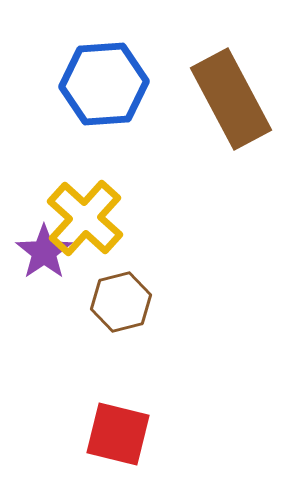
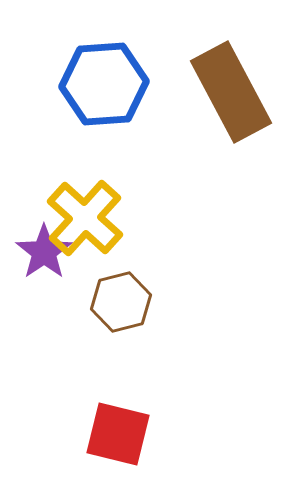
brown rectangle: moved 7 px up
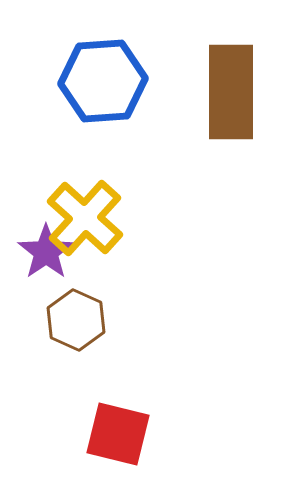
blue hexagon: moved 1 px left, 3 px up
brown rectangle: rotated 28 degrees clockwise
purple star: moved 2 px right
brown hexagon: moved 45 px left, 18 px down; rotated 22 degrees counterclockwise
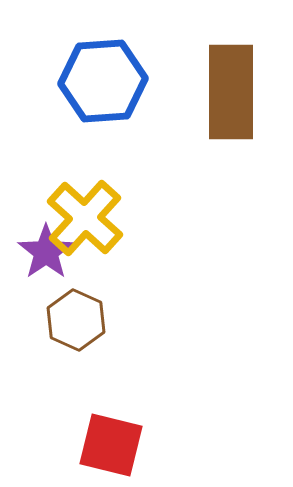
red square: moved 7 px left, 11 px down
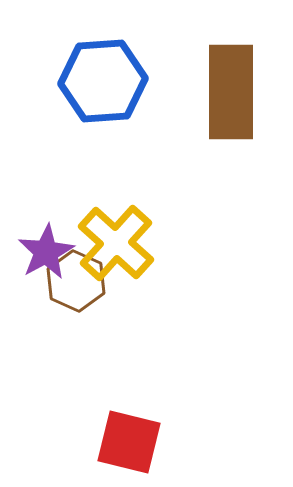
yellow cross: moved 31 px right, 25 px down
purple star: rotated 6 degrees clockwise
brown hexagon: moved 39 px up
red square: moved 18 px right, 3 px up
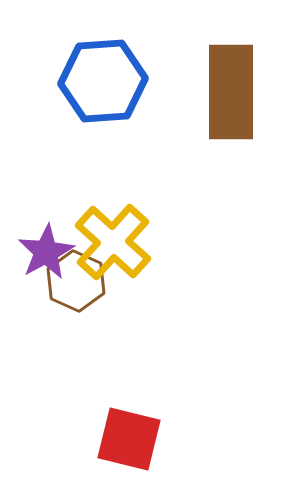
yellow cross: moved 3 px left, 1 px up
red square: moved 3 px up
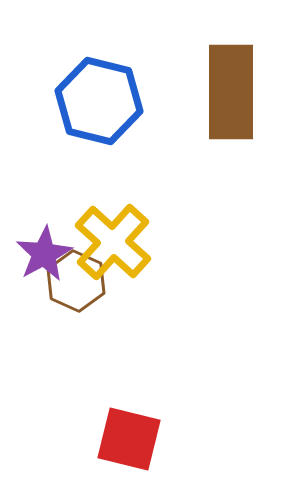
blue hexagon: moved 4 px left, 20 px down; rotated 18 degrees clockwise
purple star: moved 2 px left, 2 px down
